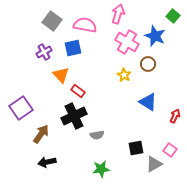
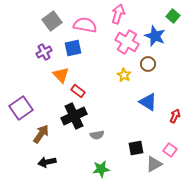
gray square: rotated 18 degrees clockwise
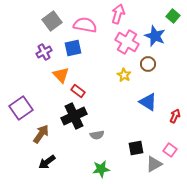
black arrow: rotated 24 degrees counterclockwise
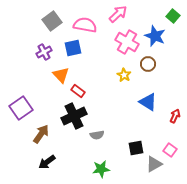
pink arrow: rotated 30 degrees clockwise
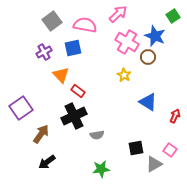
green square: rotated 16 degrees clockwise
brown circle: moved 7 px up
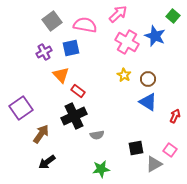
green square: rotated 16 degrees counterclockwise
blue square: moved 2 px left
brown circle: moved 22 px down
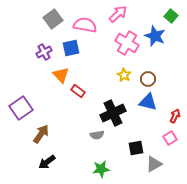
green square: moved 2 px left
gray square: moved 1 px right, 2 px up
pink cross: moved 1 px down
blue triangle: rotated 18 degrees counterclockwise
black cross: moved 39 px right, 3 px up
pink square: moved 12 px up; rotated 24 degrees clockwise
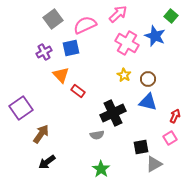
pink semicircle: rotated 35 degrees counterclockwise
black square: moved 5 px right, 1 px up
green star: rotated 30 degrees counterclockwise
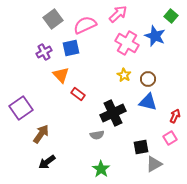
red rectangle: moved 3 px down
